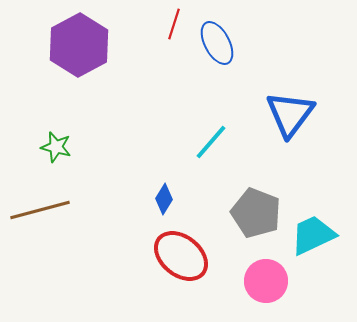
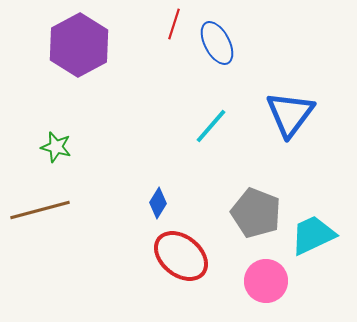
cyan line: moved 16 px up
blue diamond: moved 6 px left, 4 px down
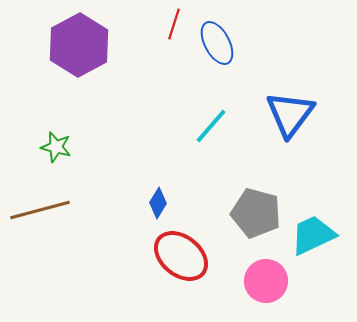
gray pentagon: rotated 6 degrees counterclockwise
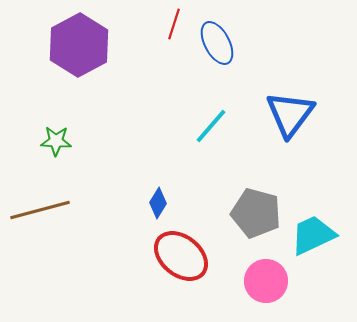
green star: moved 6 px up; rotated 12 degrees counterclockwise
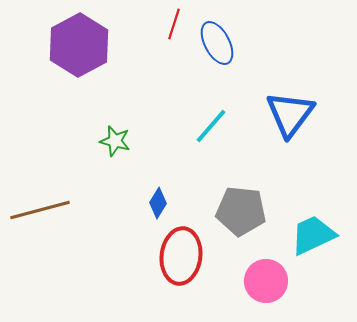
green star: moved 59 px right; rotated 12 degrees clockwise
gray pentagon: moved 15 px left, 2 px up; rotated 9 degrees counterclockwise
red ellipse: rotated 58 degrees clockwise
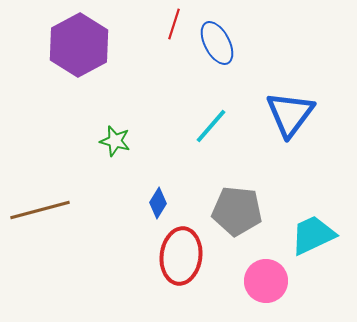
gray pentagon: moved 4 px left
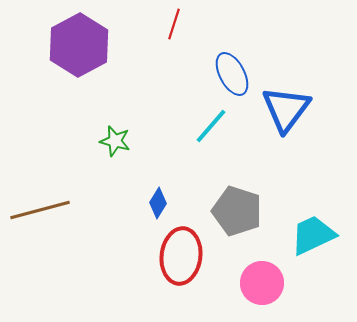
blue ellipse: moved 15 px right, 31 px down
blue triangle: moved 4 px left, 5 px up
gray pentagon: rotated 12 degrees clockwise
pink circle: moved 4 px left, 2 px down
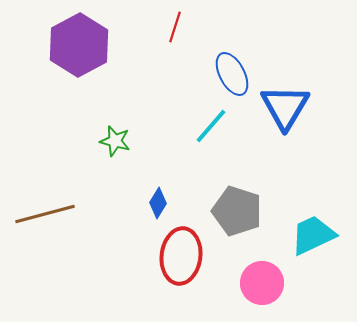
red line: moved 1 px right, 3 px down
blue triangle: moved 1 px left, 2 px up; rotated 6 degrees counterclockwise
brown line: moved 5 px right, 4 px down
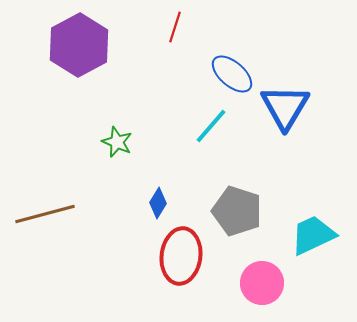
blue ellipse: rotated 21 degrees counterclockwise
green star: moved 2 px right, 1 px down; rotated 8 degrees clockwise
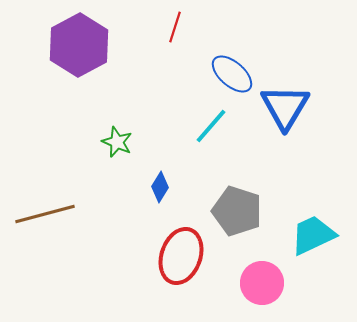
blue diamond: moved 2 px right, 16 px up
red ellipse: rotated 12 degrees clockwise
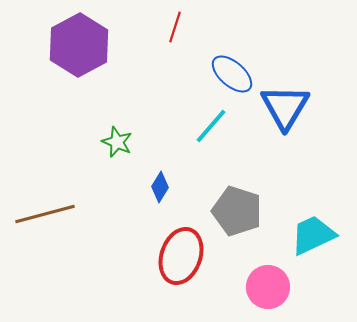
pink circle: moved 6 px right, 4 px down
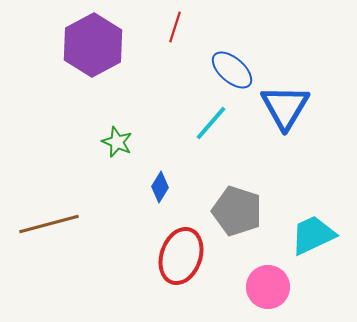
purple hexagon: moved 14 px right
blue ellipse: moved 4 px up
cyan line: moved 3 px up
brown line: moved 4 px right, 10 px down
